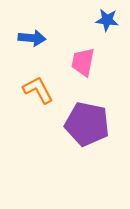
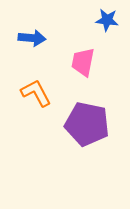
orange L-shape: moved 2 px left, 3 px down
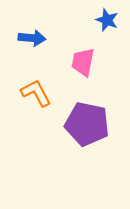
blue star: rotated 15 degrees clockwise
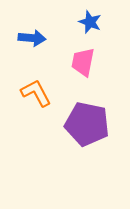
blue star: moved 17 px left, 2 px down
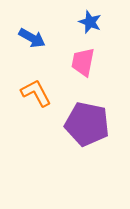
blue arrow: rotated 24 degrees clockwise
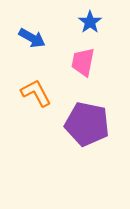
blue star: rotated 15 degrees clockwise
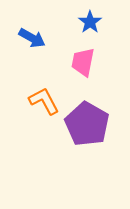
orange L-shape: moved 8 px right, 8 px down
purple pentagon: rotated 18 degrees clockwise
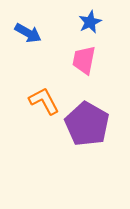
blue star: rotated 10 degrees clockwise
blue arrow: moved 4 px left, 5 px up
pink trapezoid: moved 1 px right, 2 px up
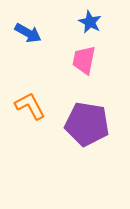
blue star: rotated 20 degrees counterclockwise
orange L-shape: moved 14 px left, 5 px down
purple pentagon: rotated 21 degrees counterclockwise
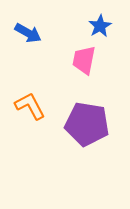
blue star: moved 10 px right, 4 px down; rotated 15 degrees clockwise
